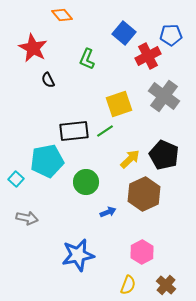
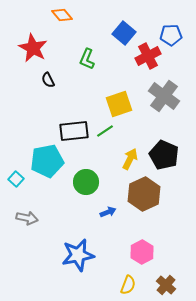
yellow arrow: rotated 20 degrees counterclockwise
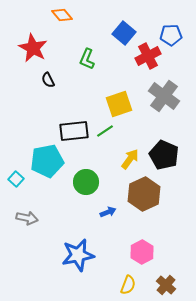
yellow arrow: rotated 10 degrees clockwise
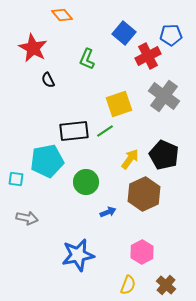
cyan square: rotated 35 degrees counterclockwise
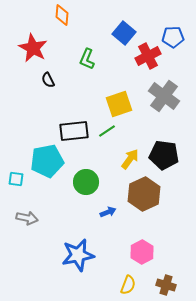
orange diamond: rotated 45 degrees clockwise
blue pentagon: moved 2 px right, 2 px down
green line: moved 2 px right
black pentagon: rotated 16 degrees counterclockwise
brown cross: rotated 24 degrees counterclockwise
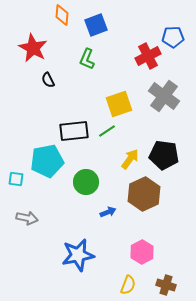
blue square: moved 28 px left, 8 px up; rotated 30 degrees clockwise
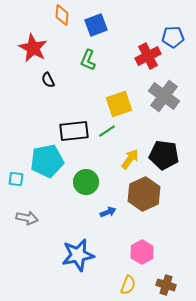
green L-shape: moved 1 px right, 1 px down
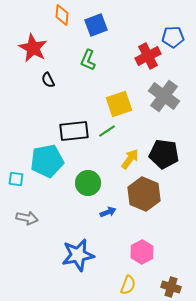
black pentagon: moved 1 px up
green circle: moved 2 px right, 1 px down
brown hexagon: rotated 12 degrees counterclockwise
brown cross: moved 5 px right, 2 px down
